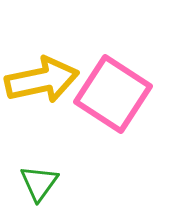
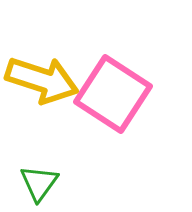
yellow arrow: rotated 30 degrees clockwise
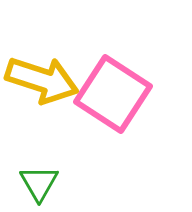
green triangle: rotated 6 degrees counterclockwise
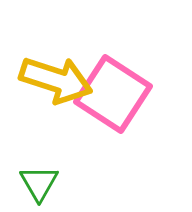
yellow arrow: moved 14 px right
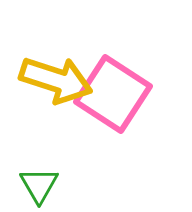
green triangle: moved 2 px down
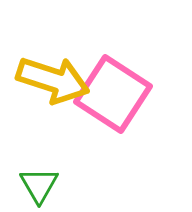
yellow arrow: moved 3 px left
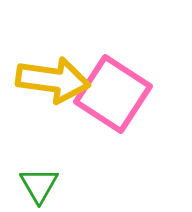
yellow arrow: rotated 10 degrees counterclockwise
